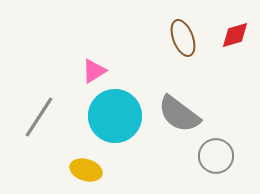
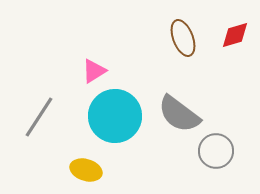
gray circle: moved 5 px up
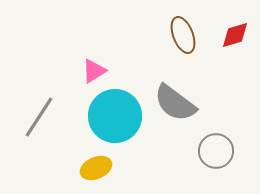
brown ellipse: moved 3 px up
gray semicircle: moved 4 px left, 11 px up
yellow ellipse: moved 10 px right, 2 px up; rotated 40 degrees counterclockwise
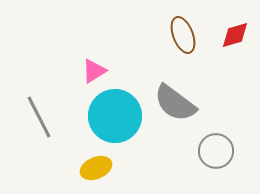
gray line: rotated 60 degrees counterclockwise
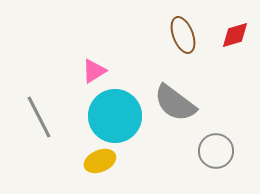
yellow ellipse: moved 4 px right, 7 px up
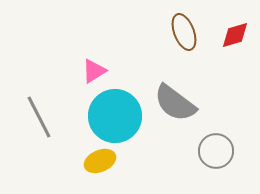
brown ellipse: moved 1 px right, 3 px up
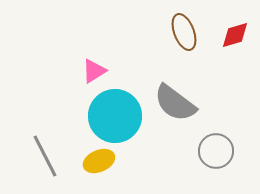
gray line: moved 6 px right, 39 px down
yellow ellipse: moved 1 px left
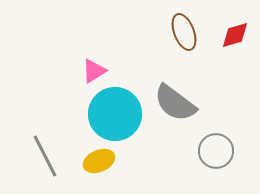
cyan circle: moved 2 px up
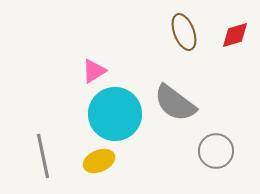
gray line: moved 2 px left; rotated 15 degrees clockwise
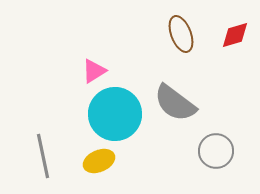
brown ellipse: moved 3 px left, 2 px down
